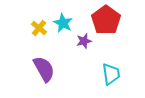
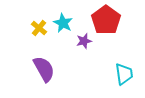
cyan trapezoid: moved 13 px right
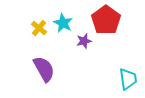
cyan trapezoid: moved 4 px right, 5 px down
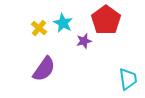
purple semicircle: rotated 64 degrees clockwise
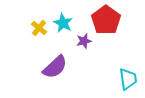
purple semicircle: moved 11 px right, 2 px up; rotated 12 degrees clockwise
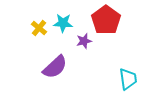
cyan star: rotated 24 degrees counterclockwise
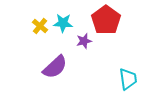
yellow cross: moved 1 px right, 2 px up
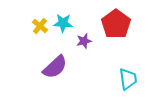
red pentagon: moved 10 px right, 4 px down
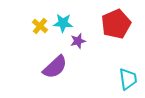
red pentagon: rotated 12 degrees clockwise
purple star: moved 6 px left
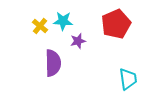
cyan star: moved 2 px up
purple semicircle: moved 2 px left, 4 px up; rotated 48 degrees counterclockwise
